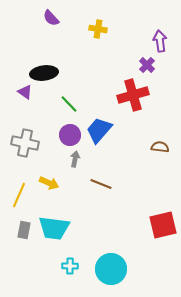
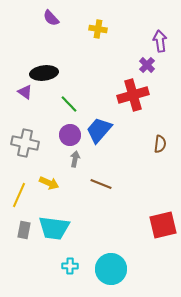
brown semicircle: moved 3 px up; rotated 90 degrees clockwise
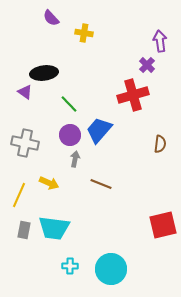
yellow cross: moved 14 px left, 4 px down
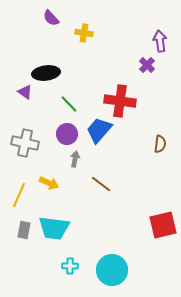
black ellipse: moved 2 px right
red cross: moved 13 px left, 6 px down; rotated 24 degrees clockwise
purple circle: moved 3 px left, 1 px up
brown line: rotated 15 degrees clockwise
cyan circle: moved 1 px right, 1 px down
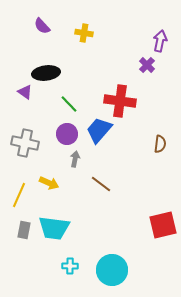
purple semicircle: moved 9 px left, 8 px down
purple arrow: rotated 20 degrees clockwise
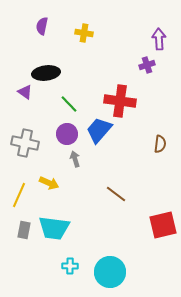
purple semicircle: rotated 54 degrees clockwise
purple arrow: moved 1 px left, 2 px up; rotated 15 degrees counterclockwise
purple cross: rotated 28 degrees clockwise
gray arrow: rotated 28 degrees counterclockwise
brown line: moved 15 px right, 10 px down
cyan circle: moved 2 px left, 2 px down
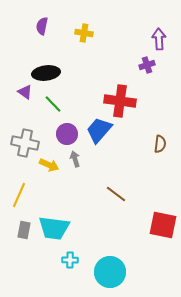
green line: moved 16 px left
yellow arrow: moved 18 px up
red square: rotated 24 degrees clockwise
cyan cross: moved 6 px up
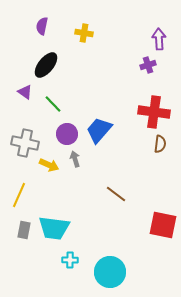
purple cross: moved 1 px right
black ellipse: moved 8 px up; rotated 44 degrees counterclockwise
red cross: moved 34 px right, 11 px down
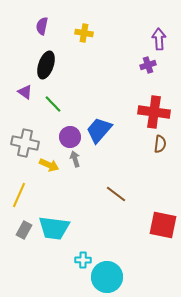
black ellipse: rotated 20 degrees counterclockwise
purple circle: moved 3 px right, 3 px down
gray rectangle: rotated 18 degrees clockwise
cyan cross: moved 13 px right
cyan circle: moved 3 px left, 5 px down
